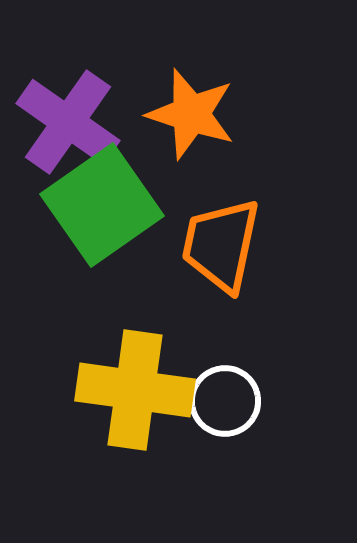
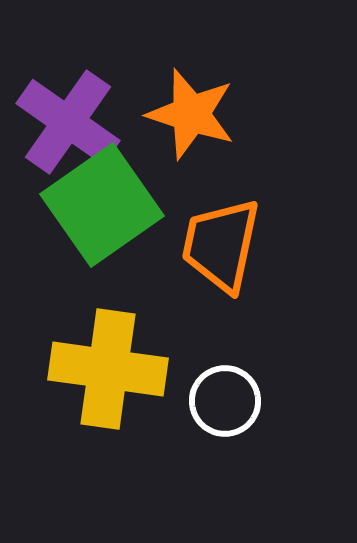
yellow cross: moved 27 px left, 21 px up
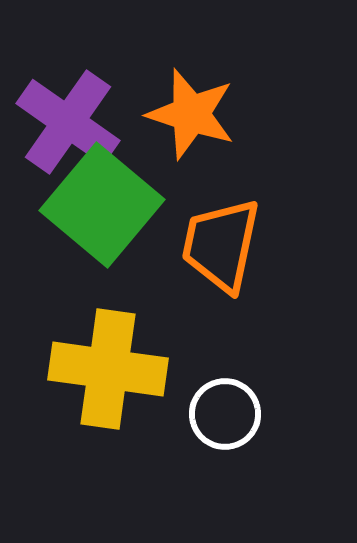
green square: rotated 15 degrees counterclockwise
white circle: moved 13 px down
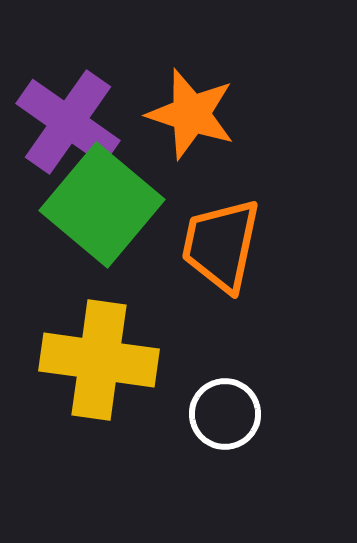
yellow cross: moved 9 px left, 9 px up
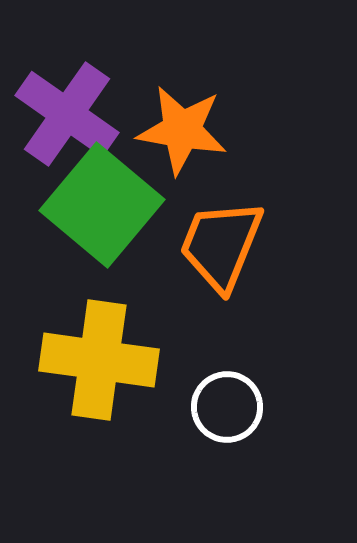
orange star: moved 9 px left, 16 px down; rotated 8 degrees counterclockwise
purple cross: moved 1 px left, 8 px up
orange trapezoid: rotated 10 degrees clockwise
white circle: moved 2 px right, 7 px up
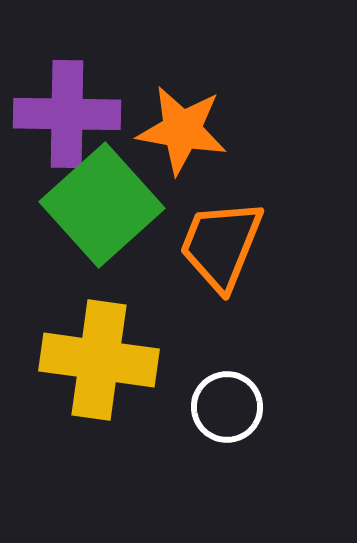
purple cross: rotated 34 degrees counterclockwise
green square: rotated 8 degrees clockwise
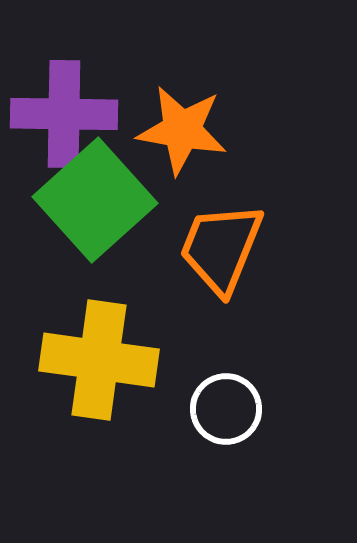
purple cross: moved 3 px left
green square: moved 7 px left, 5 px up
orange trapezoid: moved 3 px down
white circle: moved 1 px left, 2 px down
